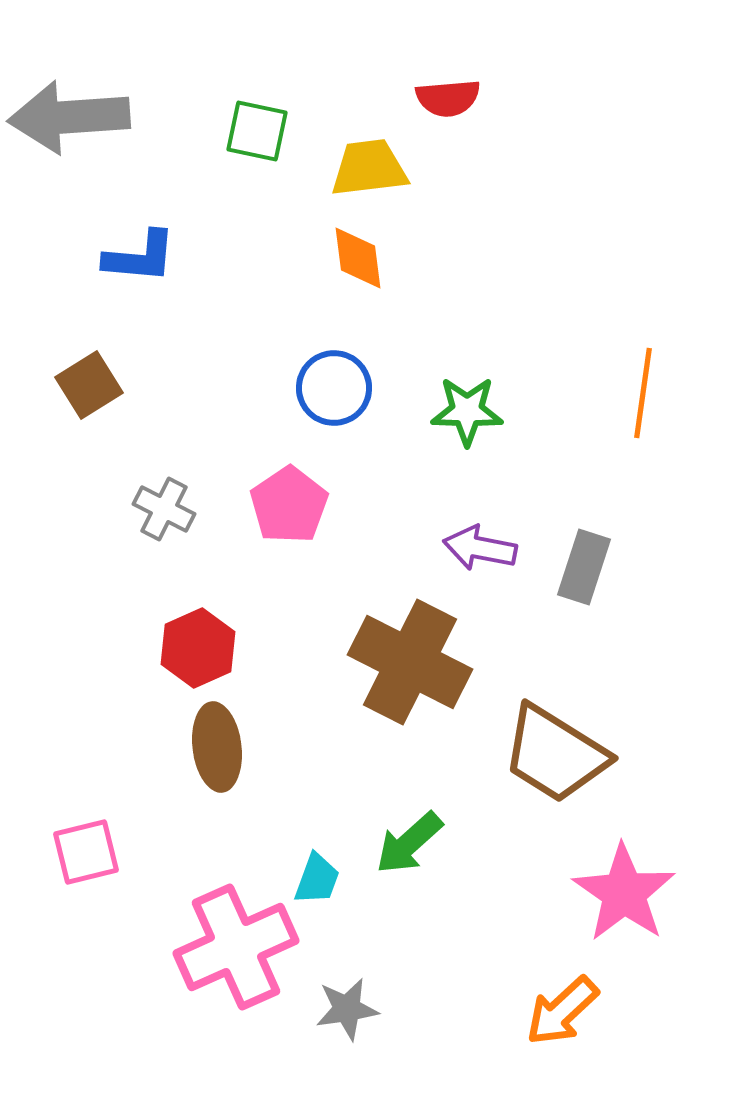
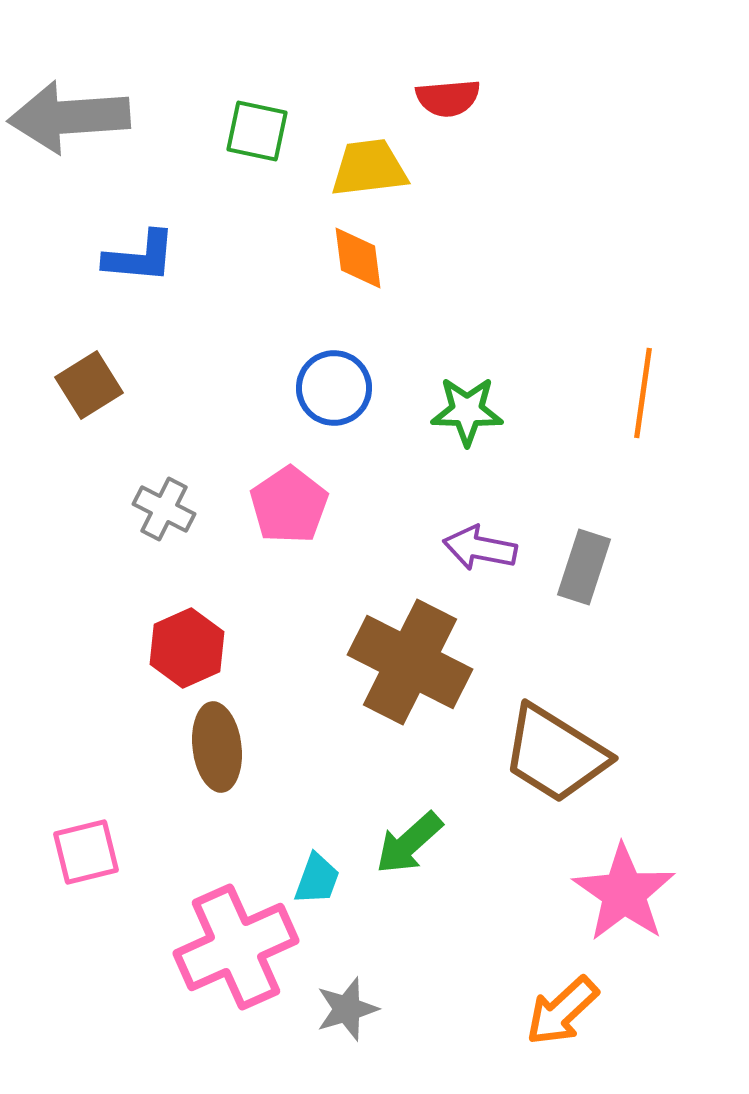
red hexagon: moved 11 px left
gray star: rotated 8 degrees counterclockwise
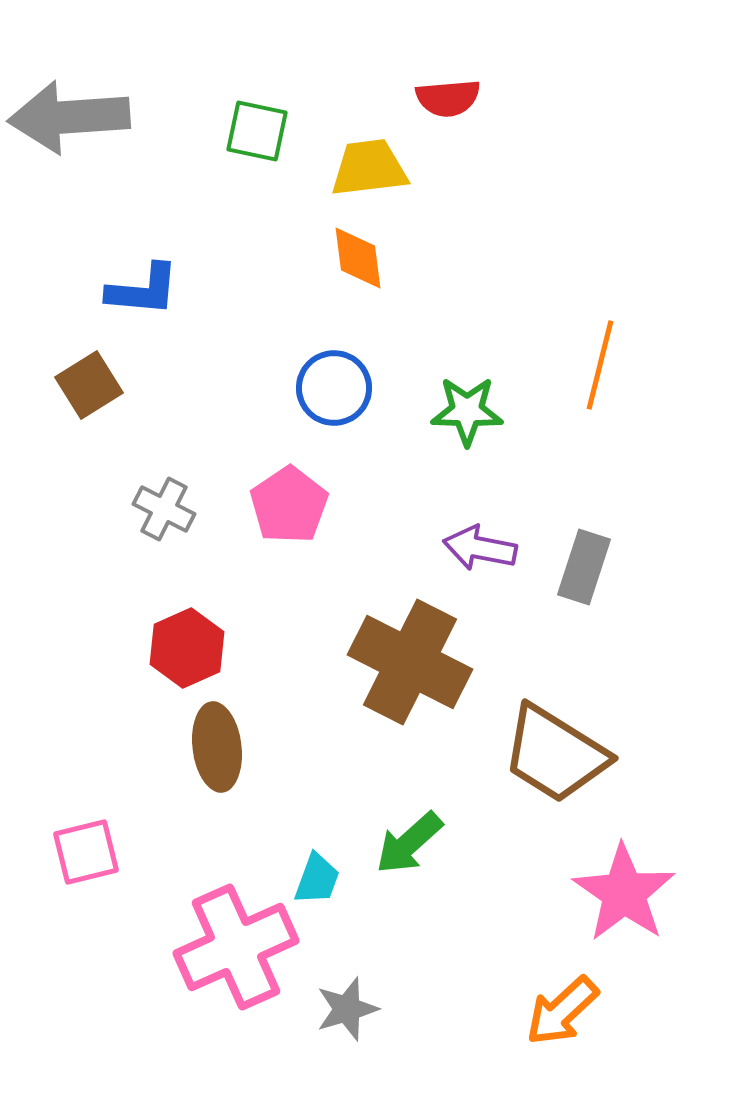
blue L-shape: moved 3 px right, 33 px down
orange line: moved 43 px left, 28 px up; rotated 6 degrees clockwise
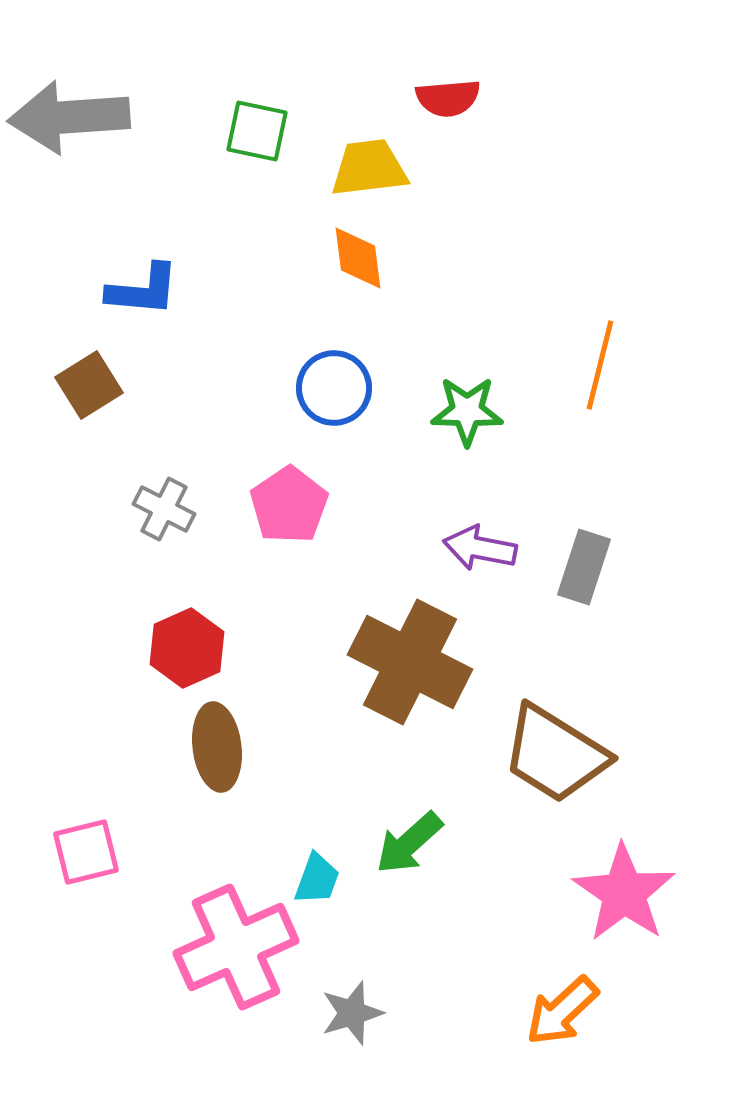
gray star: moved 5 px right, 4 px down
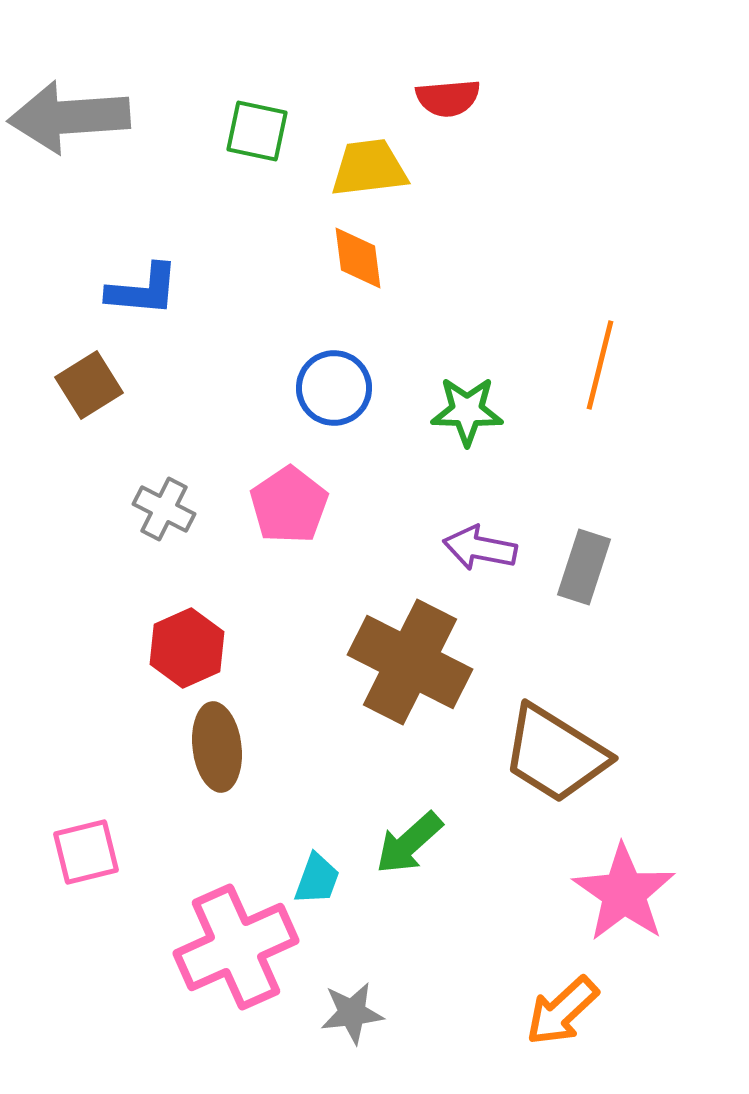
gray star: rotated 10 degrees clockwise
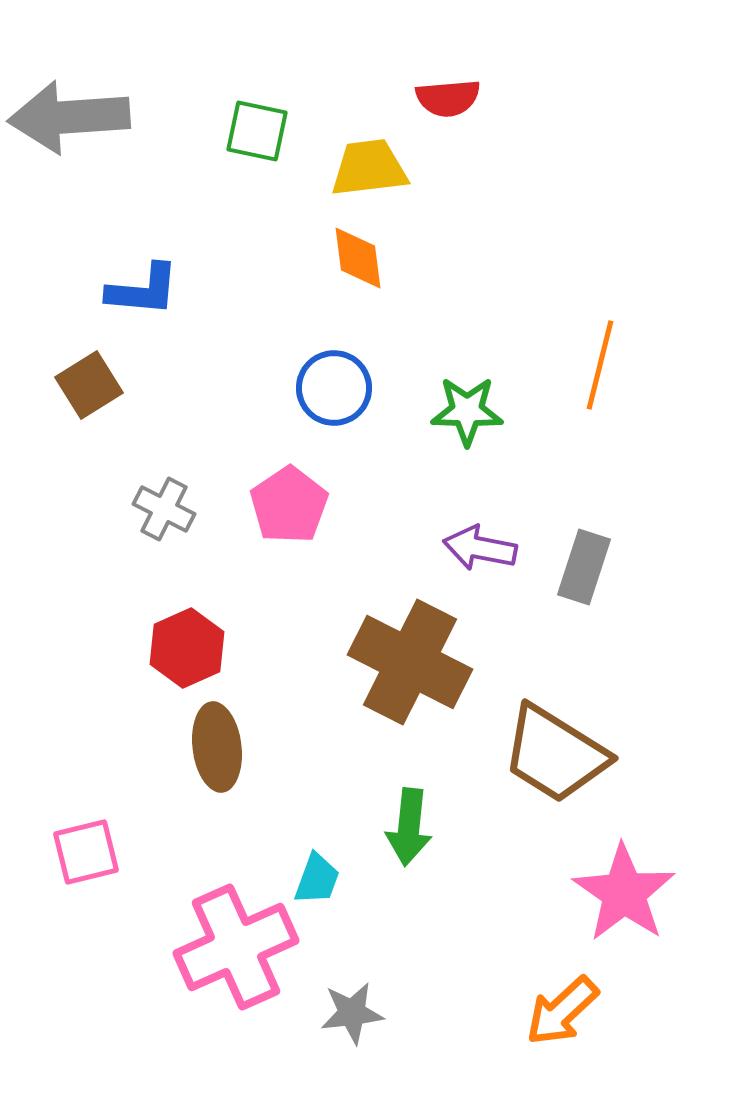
green arrow: moved 16 px up; rotated 42 degrees counterclockwise
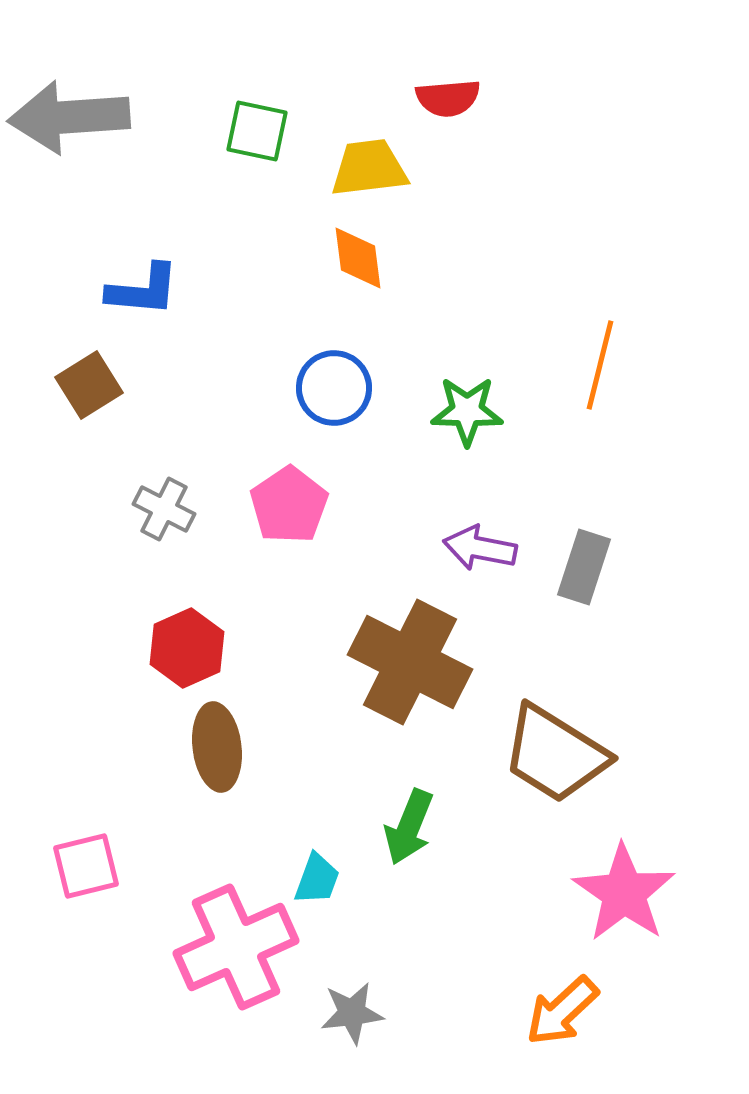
green arrow: rotated 16 degrees clockwise
pink square: moved 14 px down
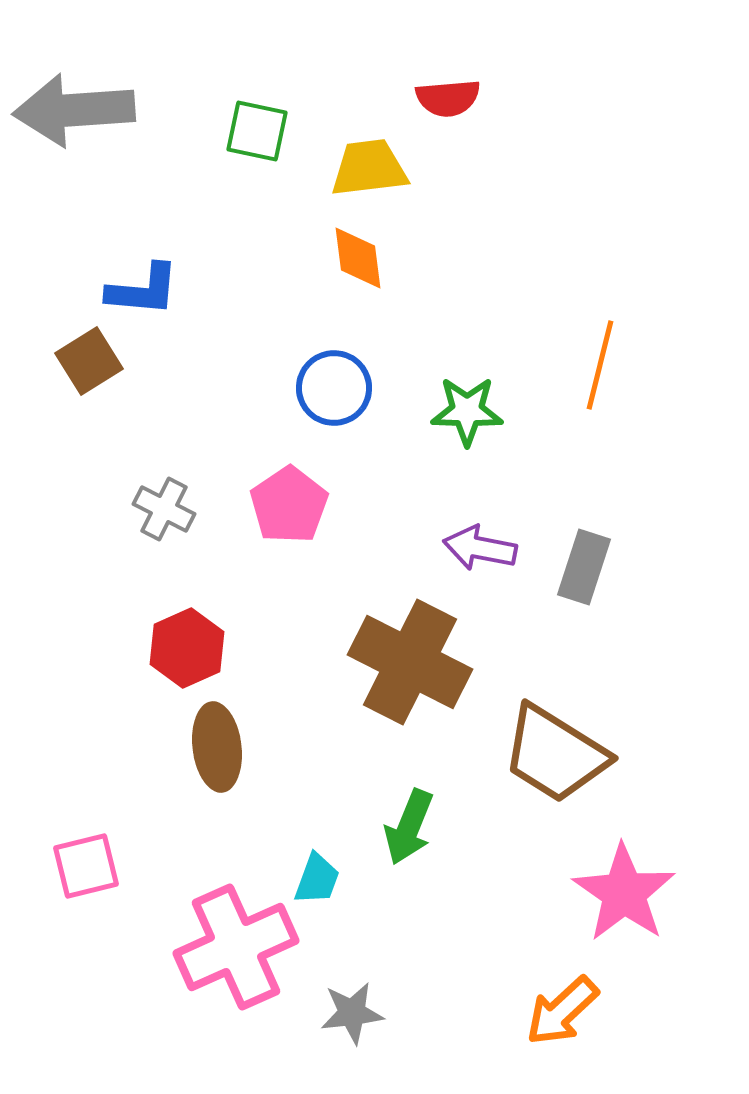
gray arrow: moved 5 px right, 7 px up
brown square: moved 24 px up
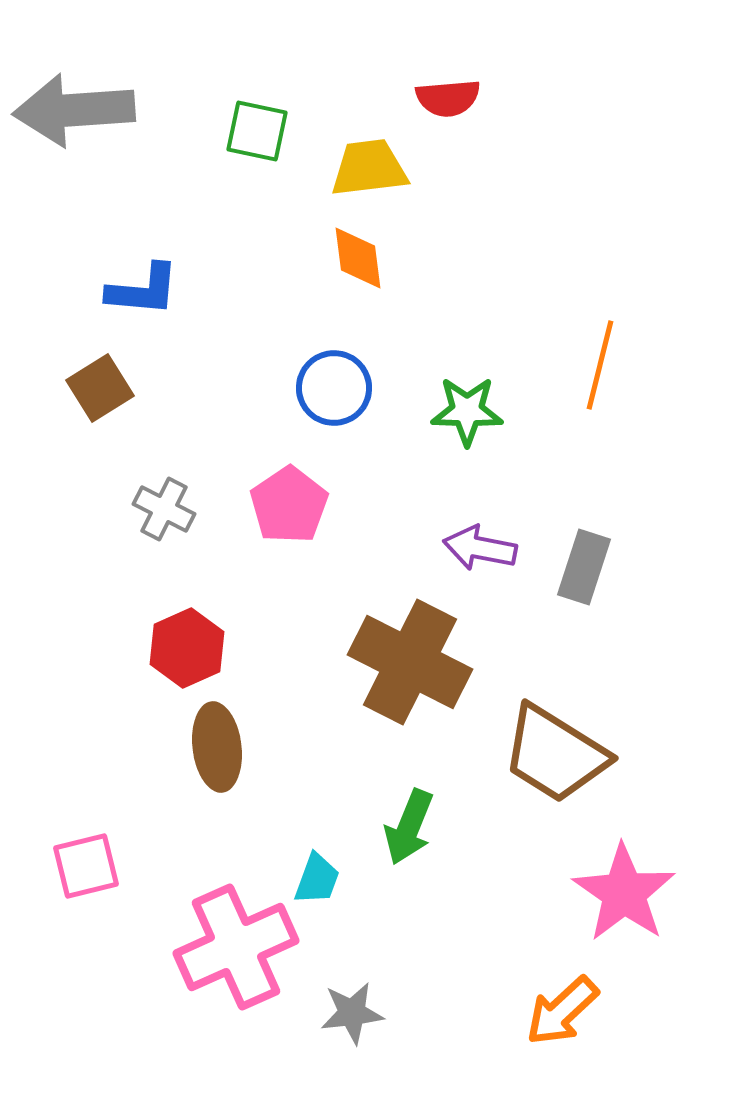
brown square: moved 11 px right, 27 px down
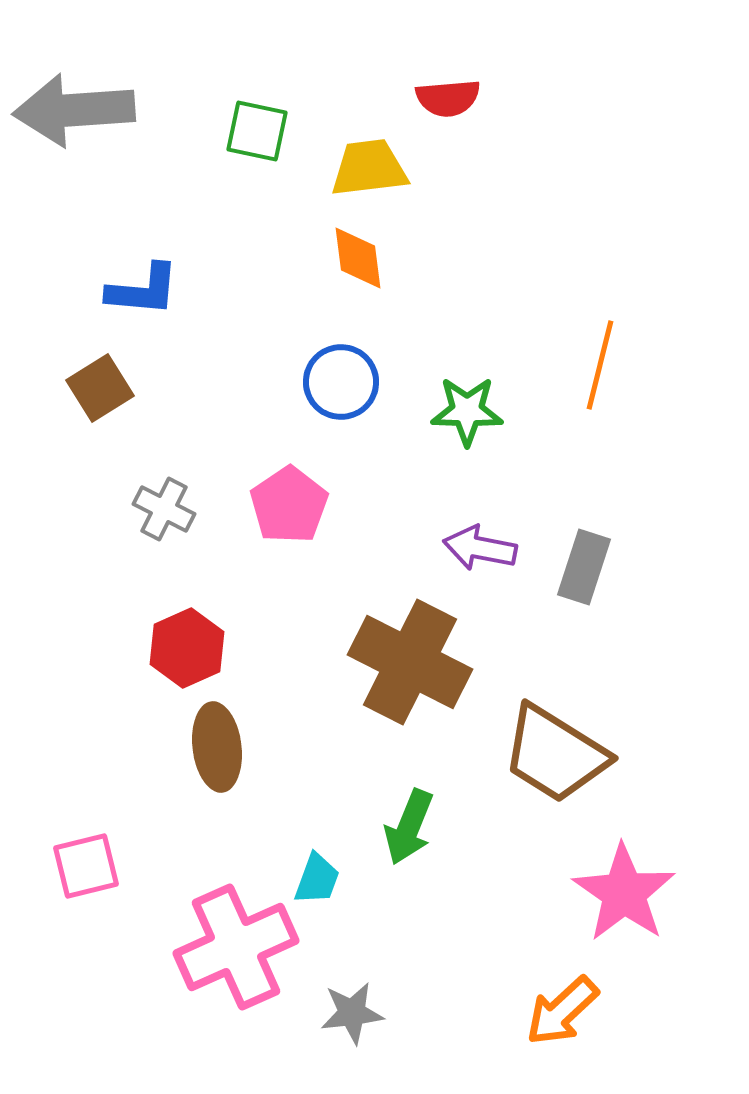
blue circle: moved 7 px right, 6 px up
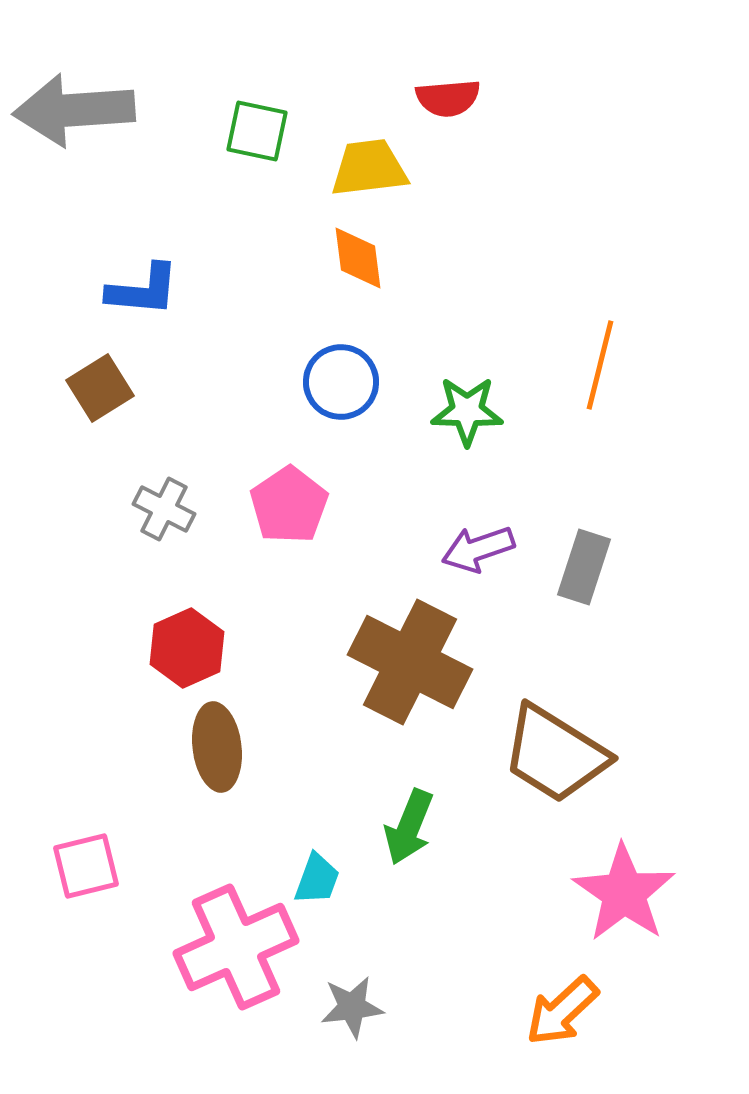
purple arrow: moved 2 px left, 1 px down; rotated 30 degrees counterclockwise
gray star: moved 6 px up
